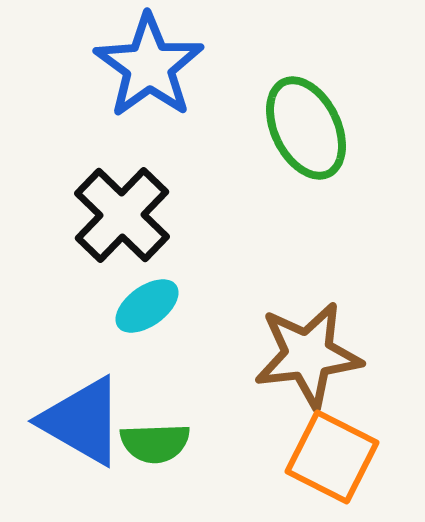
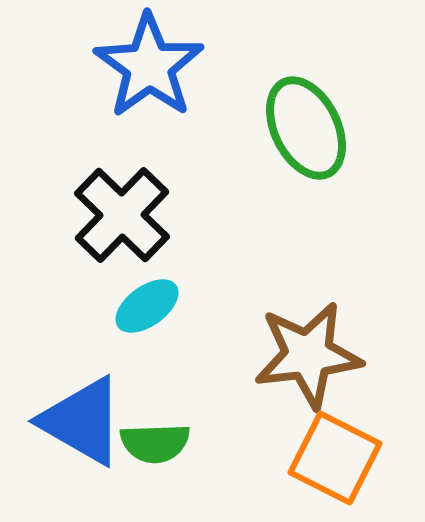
orange square: moved 3 px right, 1 px down
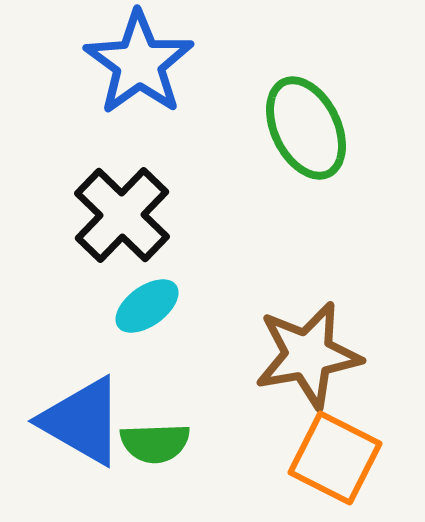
blue star: moved 10 px left, 3 px up
brown star: rotated 3 degrees counterclockwise
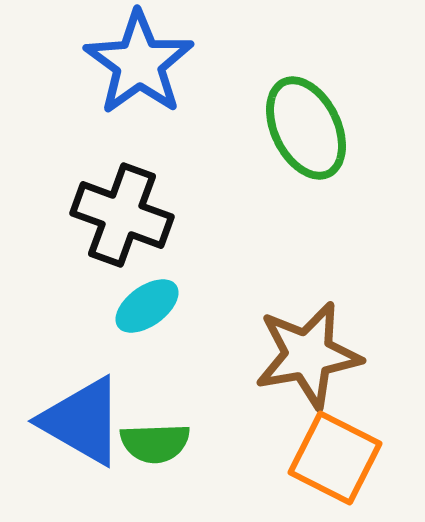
black cross: rotated 24 degrees counterclockwise
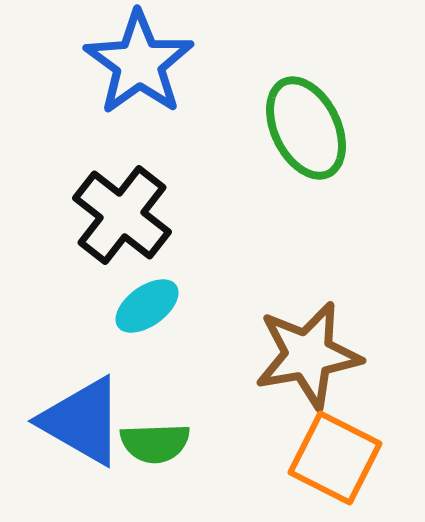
black cross: rotated 18 degrees clockwise
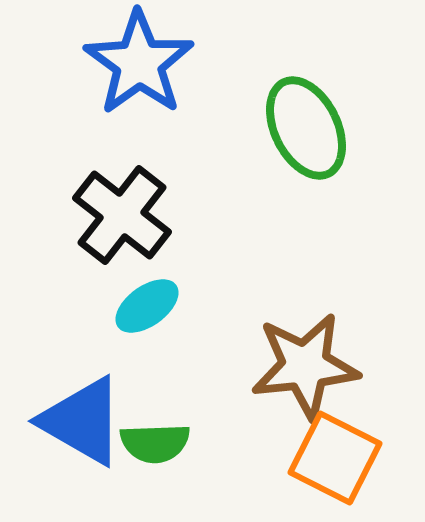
brown star: moved 3 px left, 11 px down; rotated 4 degrees clockwise
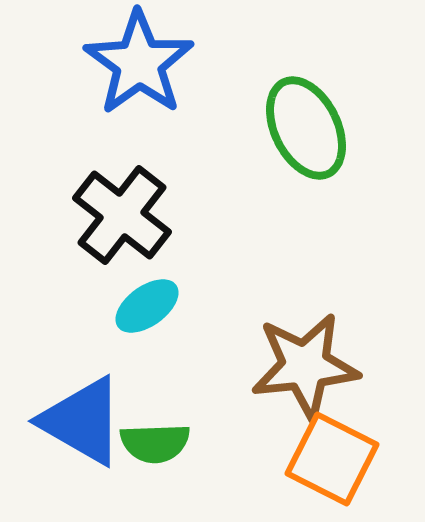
orange square: moved 3 px left, 1 px down
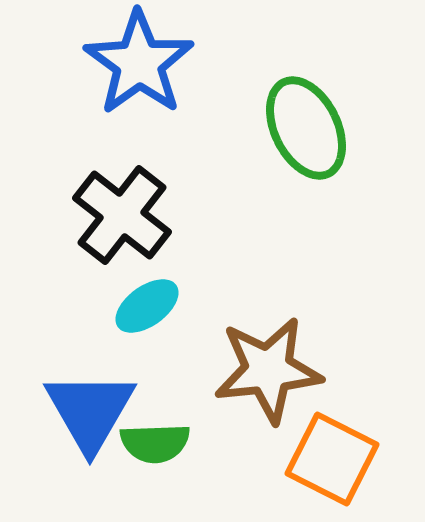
brown star: moved 37 px left, 4 px down
blue triangle: moved 8 px right, 10 px up; rotated 30 degrees clockwise
